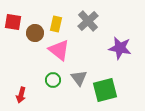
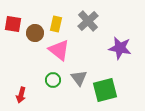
red square: moved 2 px down
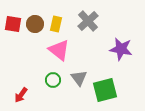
brown circle: moved 9 px up
purple star: moved 1 px right, 1 px down
red arrow: rotated 21 degrees clockwise
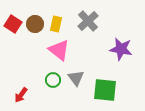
red square: rotated 24 degrees clockwise
gray triangle: moved 3 px left
green square: rotated 20 degrees clockwise
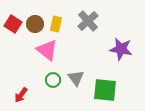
pink triangle: moved 12 px left
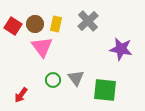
red square: moved 2 px down
pink triangle: moved 5 px left, 3 px up; rotated 15 degrees clockwise
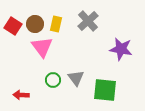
red arrow: rotated 56 degrees clockwise
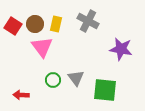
gray cross: rotated 20 degrees counterclockwise
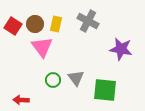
red arrow: moved 5 px down
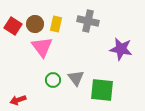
gray cross: rotated 15 degrees counterclockwise
green square: moved 3 px left
red arrow: moved 3 px left; rotated 21 degrees counterclockwise
